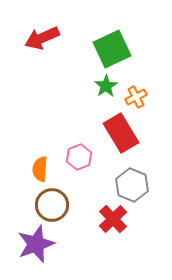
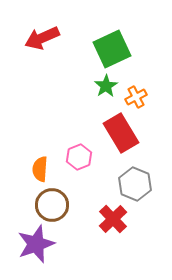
gray hexagon: moved 3 px right, 1 px up
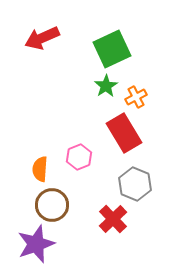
red rectangle: moved 3 px right
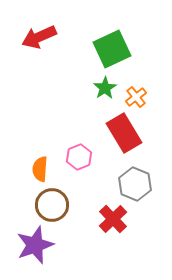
red arrow: moved 3 px left, 1 px up
green star: moved 1 px left, 2 px down
orange cross: rotated 10 degrees counterclockwise
purple star: moved 1 px left, 1 px down
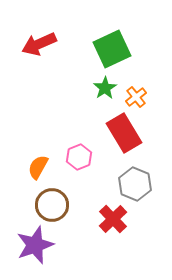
red arrow: moved 7 px down
orange semicircle: moved 2 px left, 2 px up; rotated 25 degrees clockwise
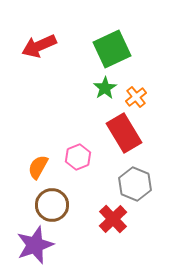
red arrow: moved 2 px down
pink hexagon: moved 1 px left
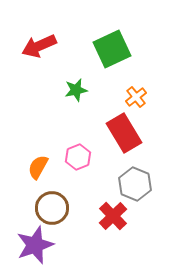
green star: moved 29 px left, 2 px down; rotated 20 degrees clockwise
brown circle: moved 3 px down
red cross: moved 3 px up
